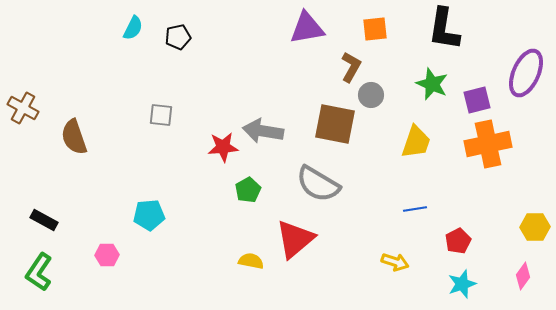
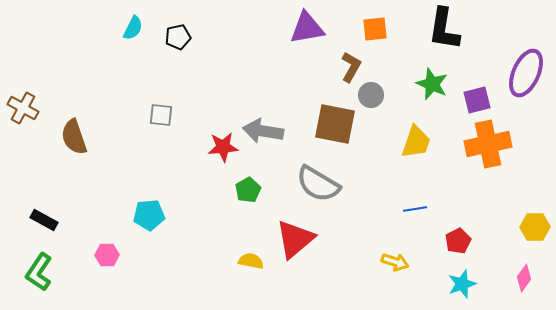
pink diamond: moved 1 px right, 2 px down
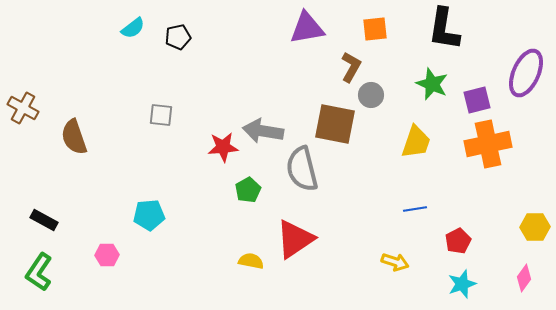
cyan semicircle: rotated 25 degrees clockwise
gray semicircle: moved 16 px left, 15 px up; rotated 45 degrees clockwise
red triangle: rotated 6 degrees clockwise
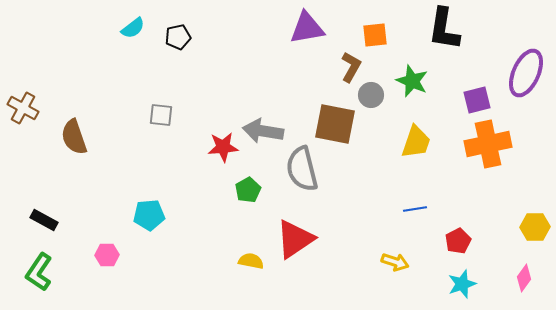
orange square: moved 6 px down
green star: moved 20 px left, 3 px up
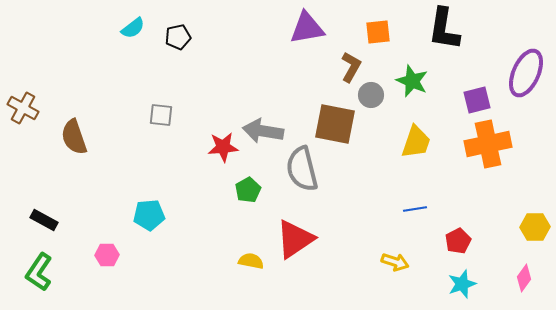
orange square: moved 3 px right, 3 px up
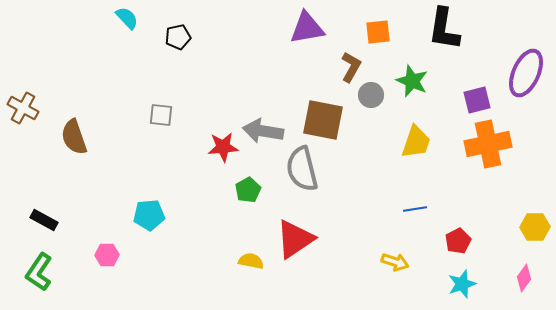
cyan semicircle: moved 6 px left, 10 px up; rotated 95 degrees counterclockwise
brown square: moved 12 px left, 4 px up
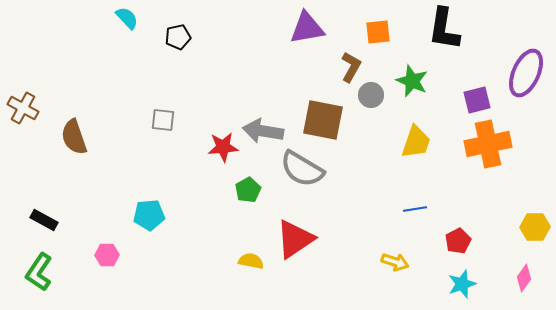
gray square: moved 2 px right, 5 px down
gray semicircle: rotated 45 degrees counterclockwise
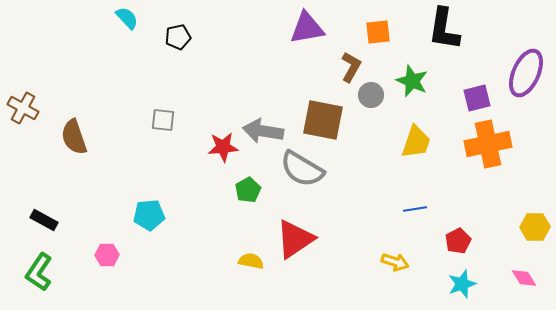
purple square: moved 2 px up
pink diamond: rotated 68 degrees counterclockwise
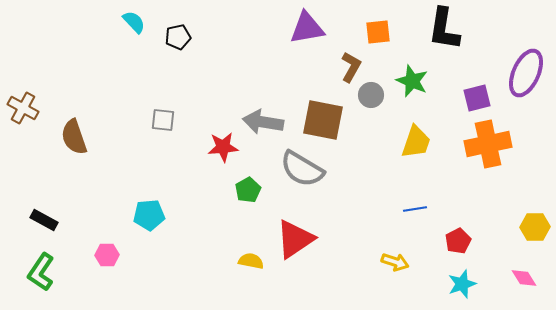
cyan semicircle: moved 7 px right, 4 px down
gray arrow: moved 9 px up
green L-shape: moved 2 px right
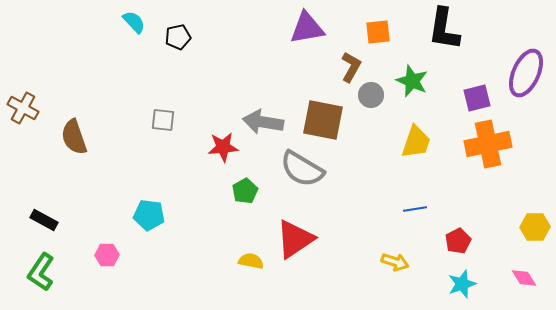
green pentagon: moved 3 px left, 1 px down
cyan pentagon: rotated 12 degrees clockwise
